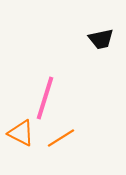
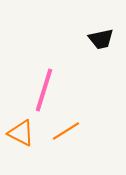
pink line: moved 1 px left, 8 px up
orange line: moved 5 px right, 7 px up
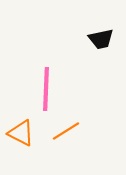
pink line: moved 2 px right, 1 px up; rotated 15 degrees counterclockwise
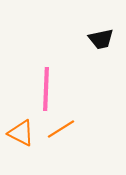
orange line: moved 5 px left, 2 px up
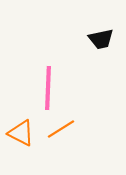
pink line: moved 2 px right, 1 px up
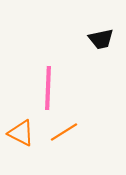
orange line: moved 3 px right, 3 px down
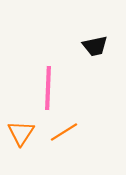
black trapezoid: moved 6 px left, 7 px down
orange triangle: rotated 36 degrees clockwise
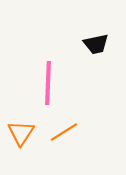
black trapezoid: moved 1 px right, 2 px up
pink line: moved 5 px up
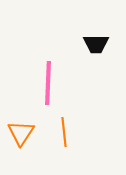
black trapezoid: rotated 12 degrees clockwise
orange line: rotated 64 degrees counterclockwise
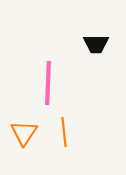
orange triangle: moved 3 px right
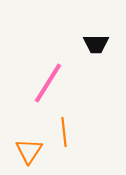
pink line: rotated 30 degrees clockwise
orange triangle: moved 5 px right, 18 px down
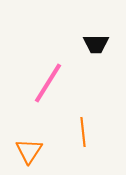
orange line: moved 19 px right
